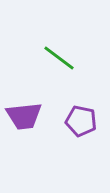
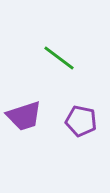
purple trapezoid: rotated 12 degrees counterclockwise
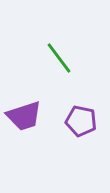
green line: rotated 16 degrees clockwise
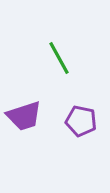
green line: rotated 8 degrees clockwise
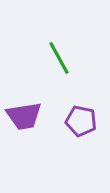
purple trapezoid: rotated 9 degrees clockwise
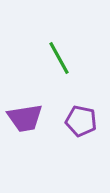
purple trapezoid: moved 1 px right, 2 px down
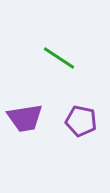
green line: rotated 28 degrees counterclockwise
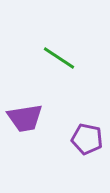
purple pentagon: moved 6 px right, 18 px down
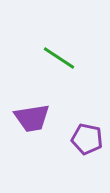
purple trapezoid: moved 7 px right
